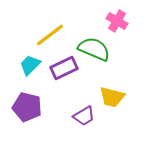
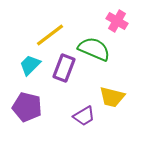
purple rectangle: rotated 44 degrees counterclockwise
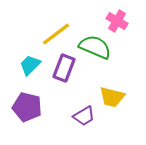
yellow line: moved 6 px right, 1 px up
green semicircle: moved 1 px right, 2 px up
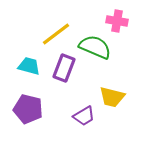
pink cross: rotated 20 degrees counterclockwise
cyan trapezoid: moved 1 px left, 1 px down; rotated 60 degrees clockwise
purple pentagon: moved 1 px right, 2 px down
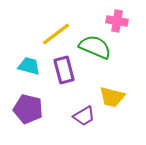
purple rectangle: moved 2 px down; rotated 36 degrees counterclockwise
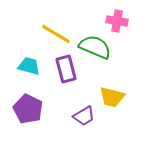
yellow line: rotated 68 degrees clockwise
purple rectangle: moved 2 px right, 1 px up
purple pentagon: rotated 12 degrees clockwise
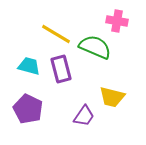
purple rectangle: moved 5 px left
purple trapezoid: rotated 25 degrees counterclockwise
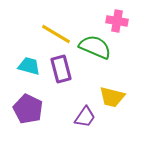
purple trapezoid: moved 1 px right, 1 px down
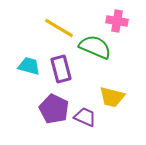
yellow line: moved 3 px right, 6 px up
purple pentagon: moved 26 px right
purple trapezoid: rotated 100 degrees counterclockwise
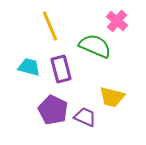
pink cross: rotated 30 degrees clockwise
yellow line: moved 9 px left, 2 px up; rotated 36 degrees clockwise
green semicircle: moved 1 px up
cyan trapezoid: moved 1 px down
purple pentagon: moved 1 px left, 1 px down
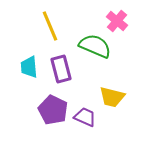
cyan trapezoid: rotated 110 degrees counterclockwise
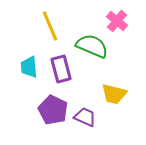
green semicircle: moved 3 px left
yellow trapezoid: moved 2 px right, 3 px up
